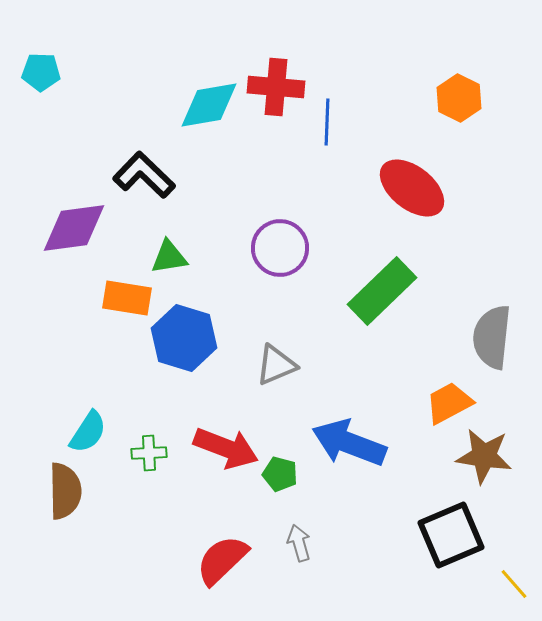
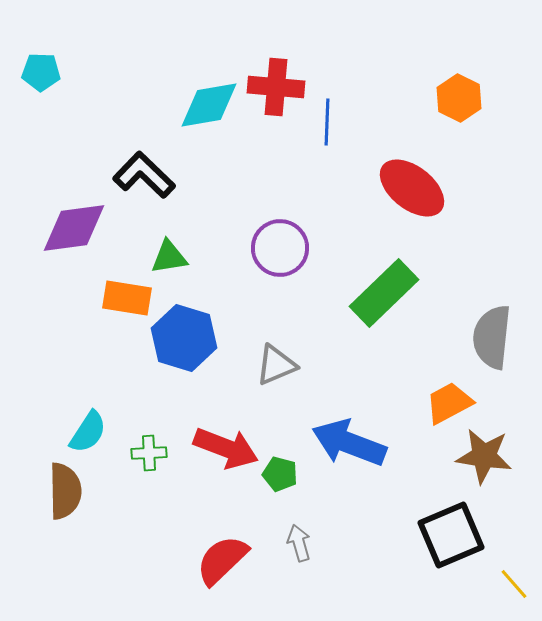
green rectangle: moved 2 px right, 2 px down
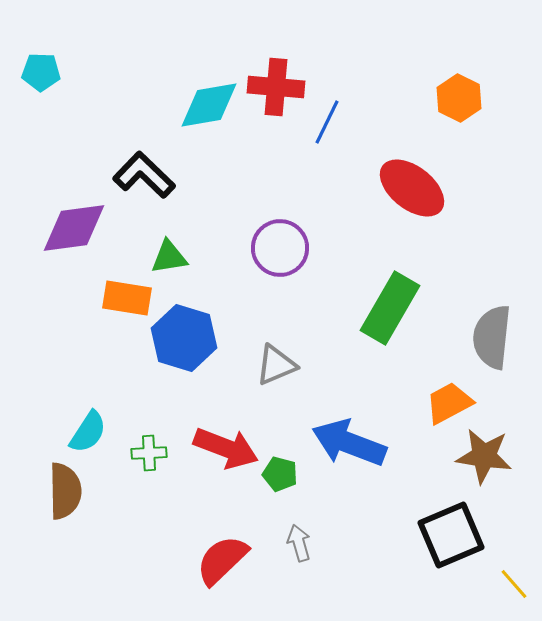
blue line: rotated 24 degrees clockwise
green rectangle: moved 6 px right, 15 px down; rotated 16 degrees counterclockwise
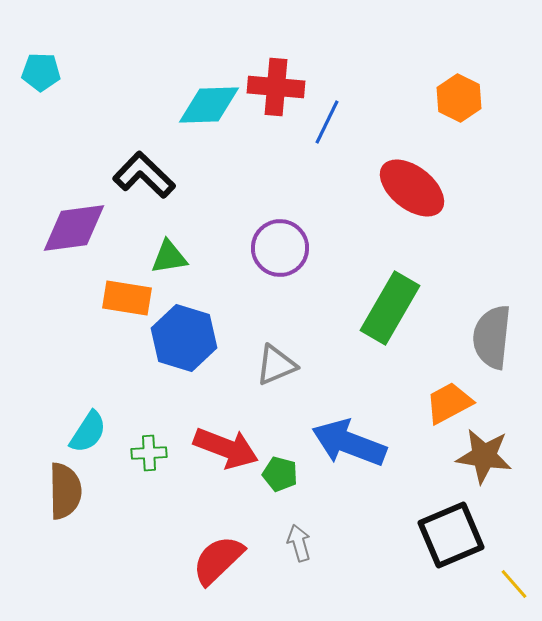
cyan diamond: rotated 8 degrees clockwise
red semicircle: moved 4 px left
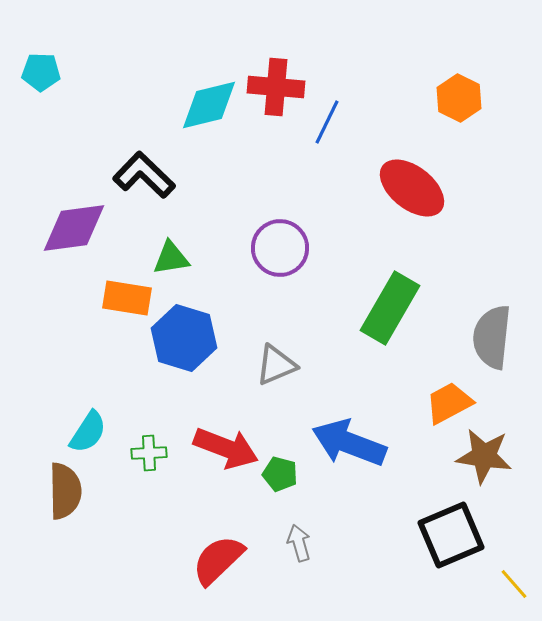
cyan diamond: rotated 12 degrees counterclockwise
green triangle: moved 2 px right, 1 px down
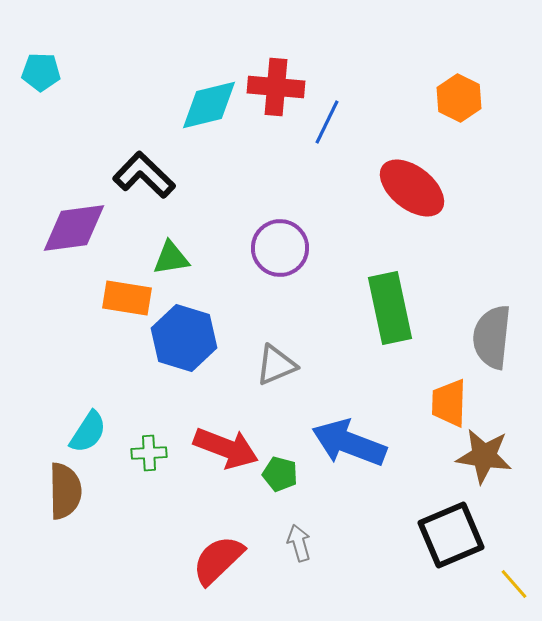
green rectangle: rotated 42 degrees counterclockwise
orange trapezoid: rotated 60 degrees counterclockwise
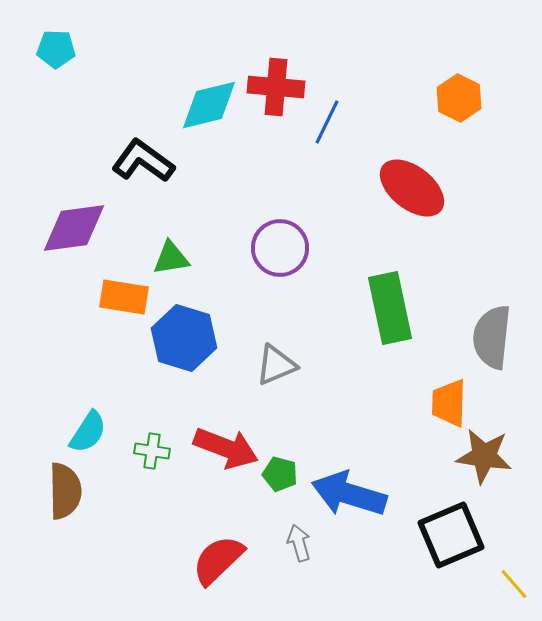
cyan pentagon: moved 15 px right, 23 px up
black L-shape: moved 1 px left, 14 px up; rotated 8 degrees counterclockwise
orange rectangle: moved 3 px left, 1 px up
blue arrow: moved 51 px down; rotated 4 degrees counterclockwise
green cross: moved 3 px right, 2 px up; rotated 12 degrees clockwise
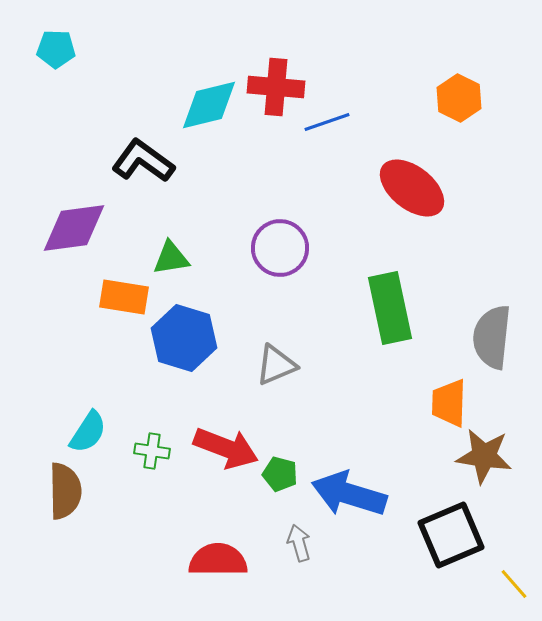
blue line: rotated 45 degrees clockwise
red semicircle: rotated 44 degrees clockwise
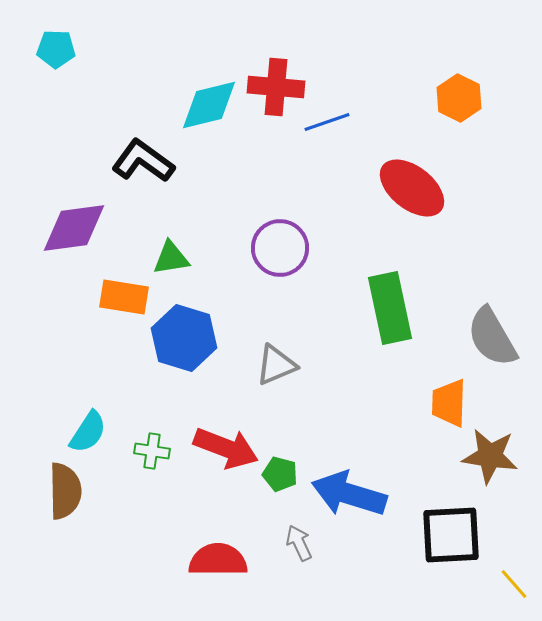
gray semicircle: rotated 36 degrees counterclockwise
brown star: moved 6 px right
black square: rotated 20 degrees clockwise
gray arrow: rotated 9 degrees counterclockwise
